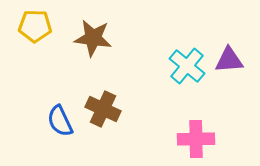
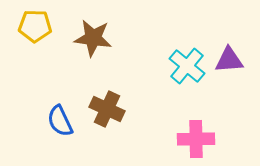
brown cross: moved 4 px right
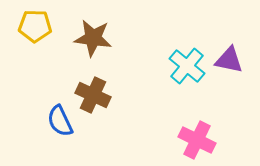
purple triangle: rotated 16 degrees clockwise
brown cross: moved 14 px left, 14 px up
pink cross: moved 1 px right, 1 px down; rotated 27 degrees clockwise
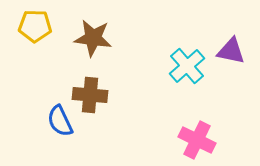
purple triangle: moved 2 px right, 9 px up
cyan cross: rotated 9 degrees clockwise
brown cross: moved 3 px left; rotated 20 degrees counterclockwise
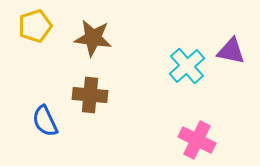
yellow pentagon: rotated 20 degrees counterclockwise
blue semicircle: moved 15 px left
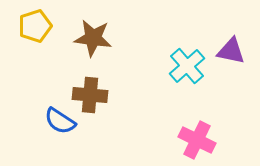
blue semicircle: moved 15 px right; rotated 32 degrees counterclockwise
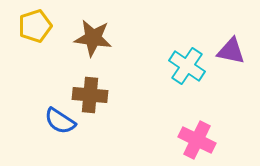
cyan cross: rotated 15 degrees counterclockwise
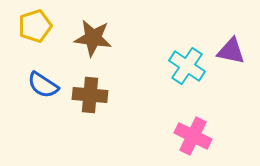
blue semicircle: moved 17 px left, 36 px up
pink cross: moved 4 px left, 4 px up
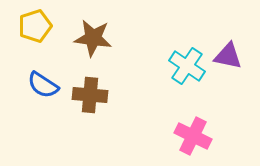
purple triangle: moved 3 px left, 5 px down
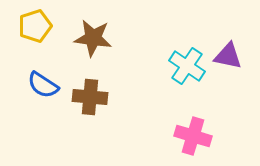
brown cross: moved 2 px down
pink cross: rotated 9 degrees counterclockwise
